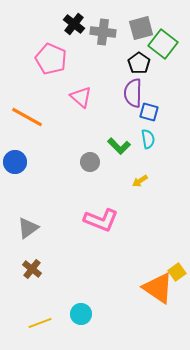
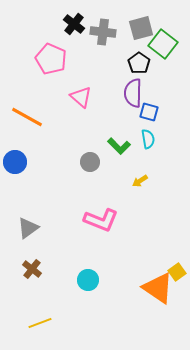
cyan circle: moved 7 px right, 34 px up
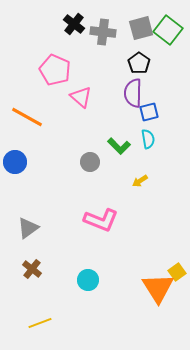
green square: moved 5 px right, 14 px up
pink pentagon: moved 4 px right, 11 px down
blue square: rotated 30 degrees counterclockwise
orange triangle: rotated 24 degrees clockwise
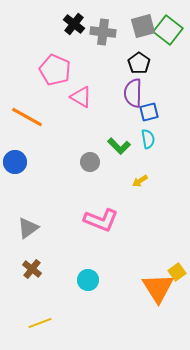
gray square: moved 2 px right, 2 px up
pink triangle: rotated 10 degrees counterclockwise
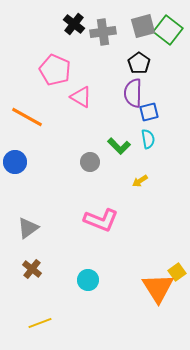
gray cross: rotated 15 degrees counterclockwise
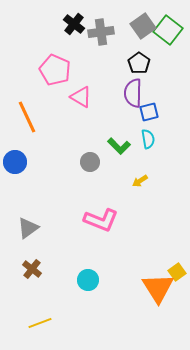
gray square: rotated 20 degrees counterclockwise
gray cross: moved 2 px left
orange line: rotated 36 degrees clockwise
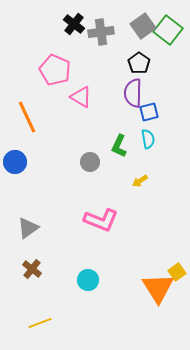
green L-shape: rotated 70 degrees clockwise
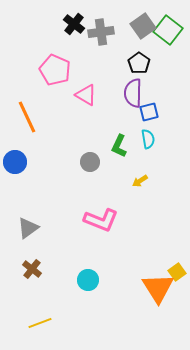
pink triangle: moved 5 px right, 2 px up
